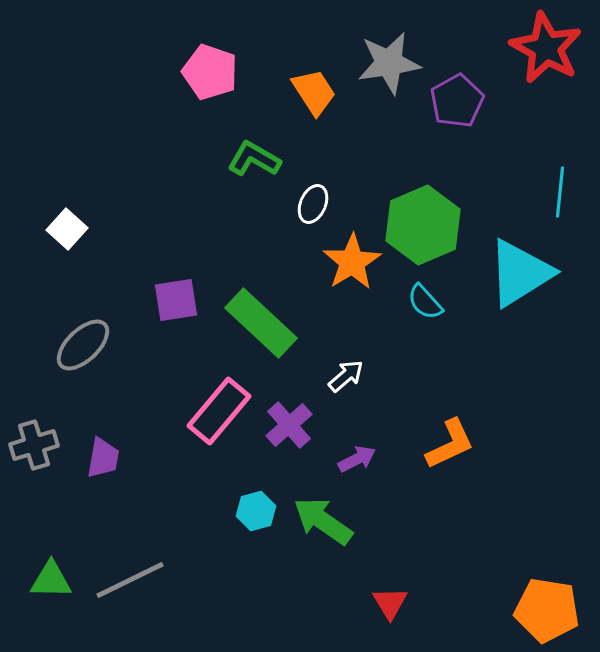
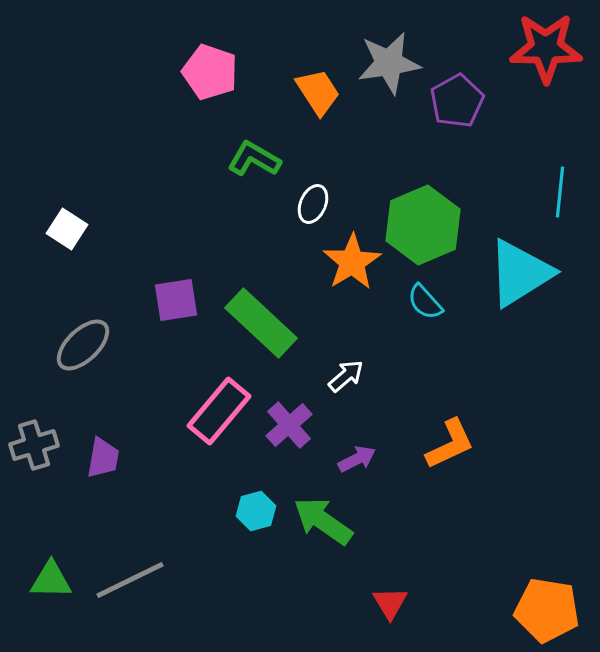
red star: rotated 28 degrees counterclockwise
orange trapezoid: moved 4 px right
white square: rotated 9 degrees counterclockwise
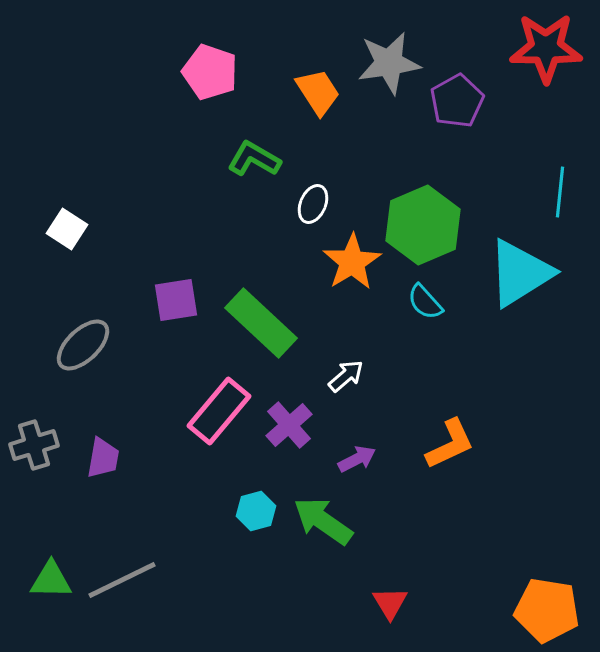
gray line: moved 8 px left
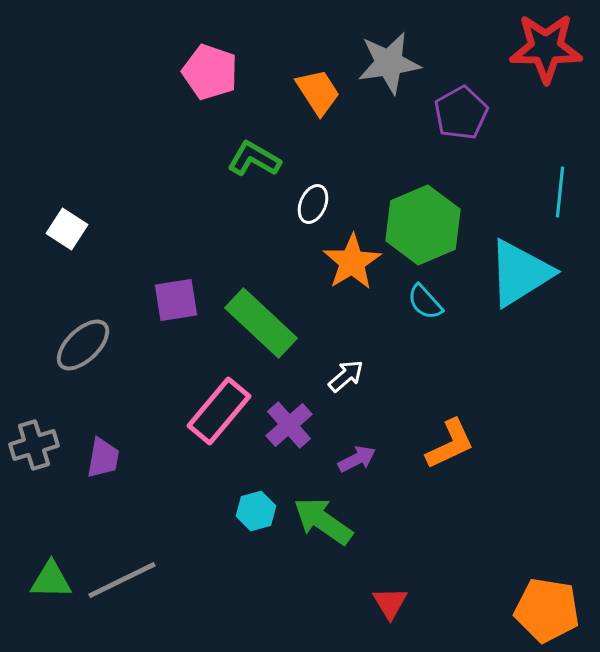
purple pentagon: moved 4 px right, 12 px down
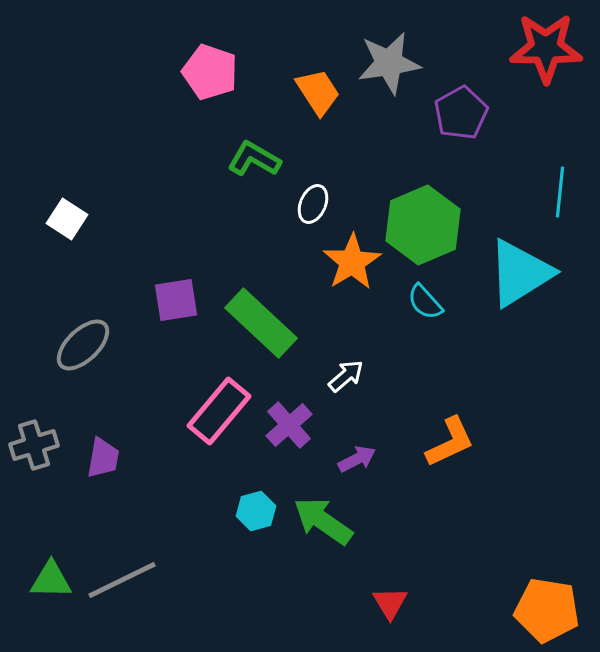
white square: moved 10 px up
orange L-shape: moved 2 px up
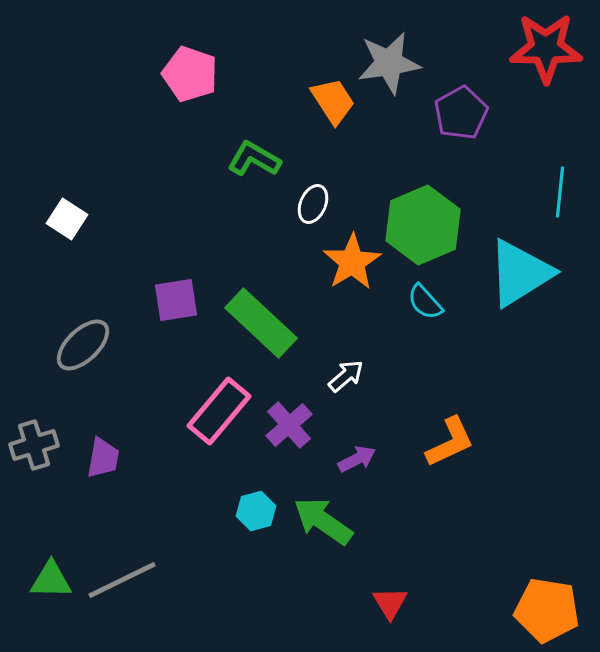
pink pentagon: moved 20 px left, 2 px down
orange trapezoid: moved 15 px right, 9 px down
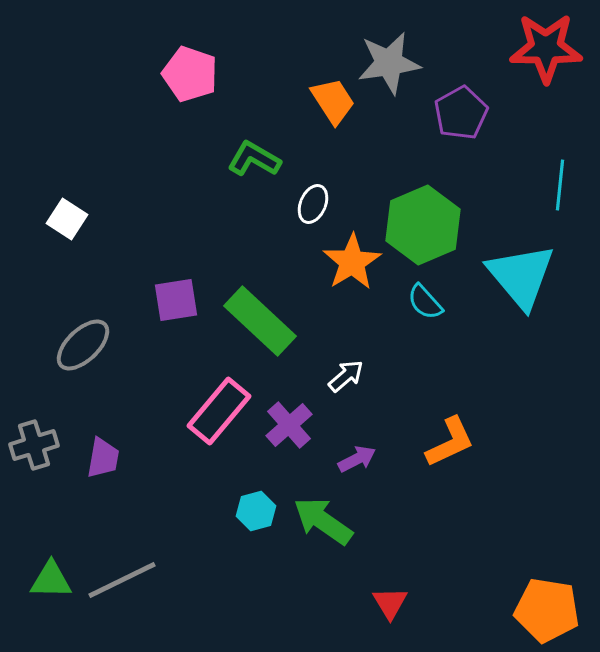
cyan line: moved 7 px up
cyan triangle: moved 1 px right, 3 px down; rotated 38 degrees counterclockwise
green rectangle: moved 1 px left, 2 px up
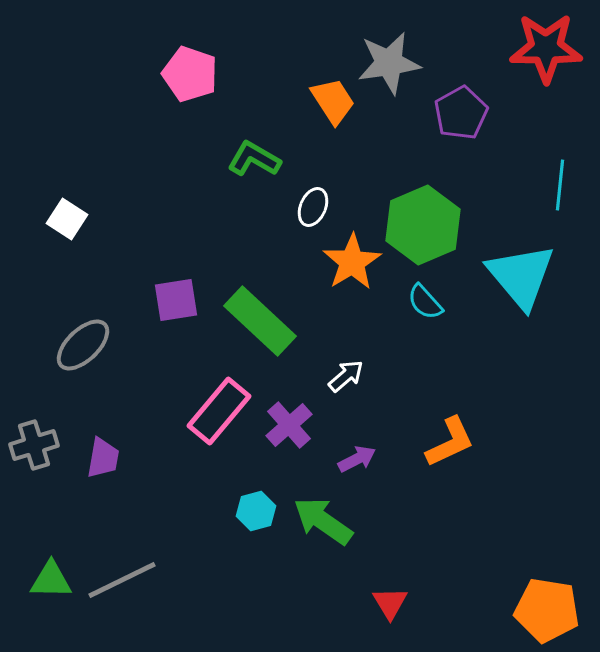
white ellipse: moved 3 px down
